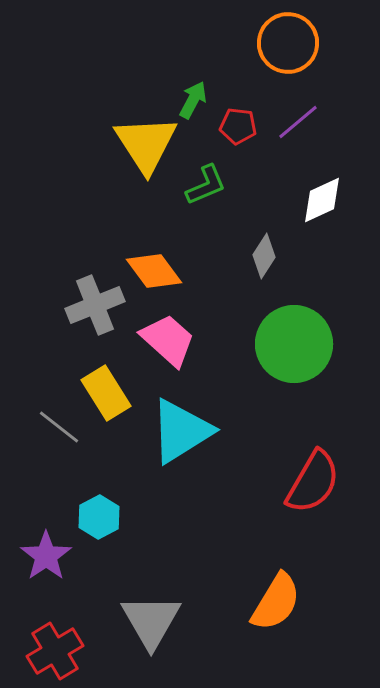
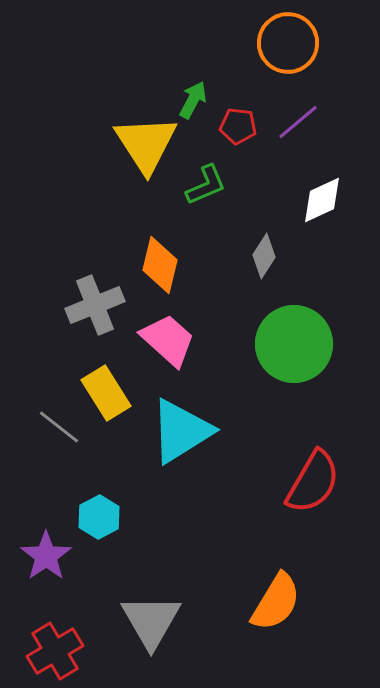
orange diamond: moved 6 px right, 6 px up; rotated 50 degrees clockwise
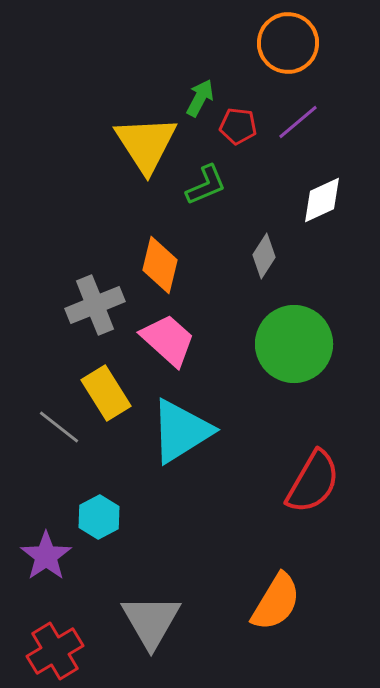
green arrow: moved 7 px right, 2 px up
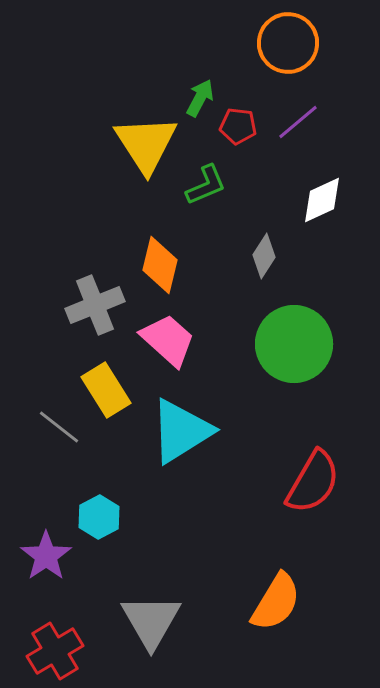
yellow rectangle: moved 3 px up
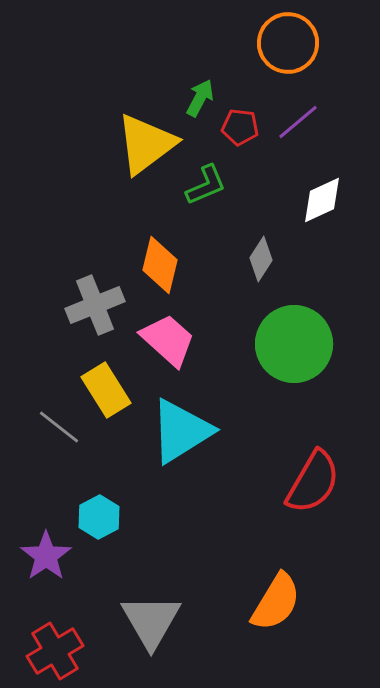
red pentagon: moved 2 px right, 1 px down
yellow triangle: rotated 26 degrees clockwise
gray diamond: moved 3 px left, 3 px down
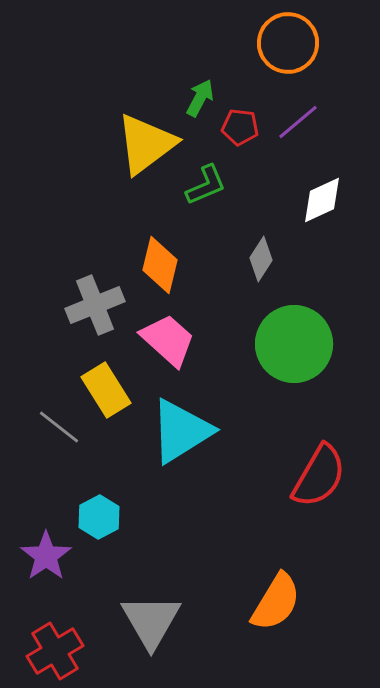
red semicircle: moved 6 px right, 6 px up
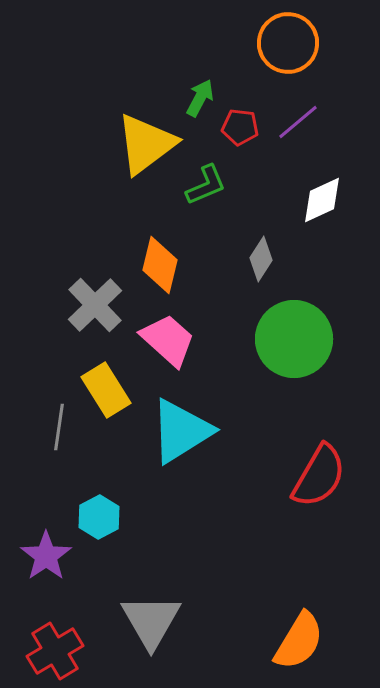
gray cross: rotated 22 degrees counterclockwise
green circle: moved 5 px up
gray line: rotated 60 degrees clockwise
orange semicircle: moved 23 px right, 39 px down
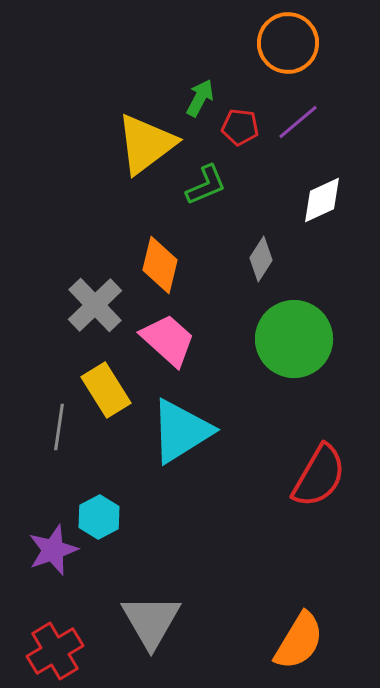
purple star: moved 7 px right, 6 px up; rotated 15 degrees clockwise
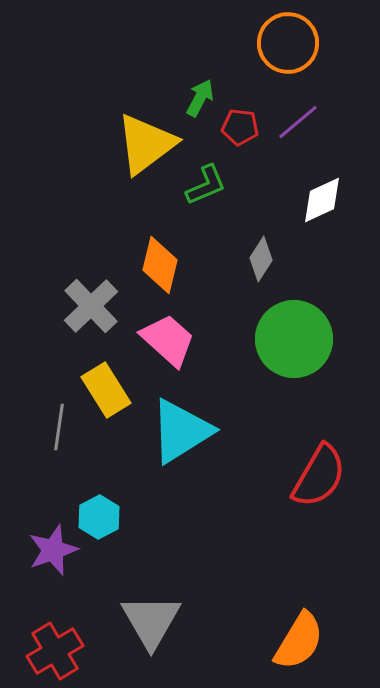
gray cross: moved 4 px left, 1 px down
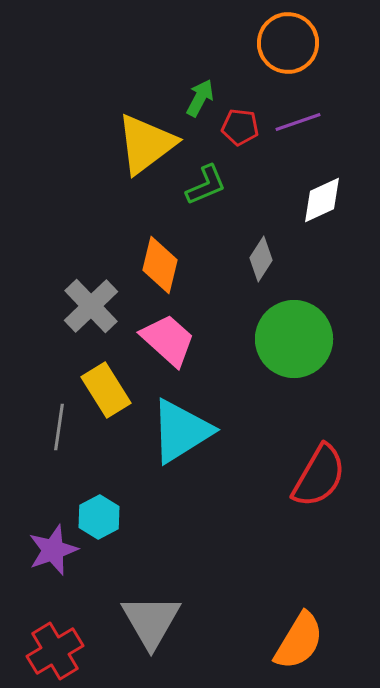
purple line: rotated 21 degrees clockwise
